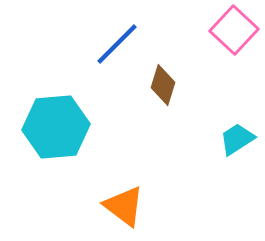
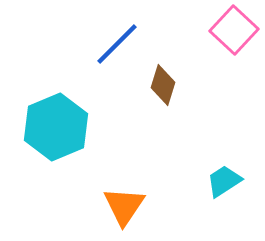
cyan hexagon: rotated 18 degrees counterclockwise
cyan trapezoid: moved 13 px left, 42 px down
orange triangle: rotated 27 degrees clockwise
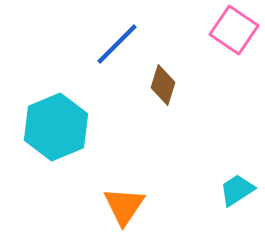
pink square: rotated 9 degrees counterclockwise
cyan trapezoid: moved 13 px right, 9 px down
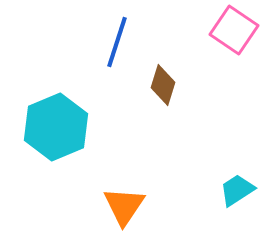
blue line: moved 2 px up; rotated 27 degrees counterclockwise
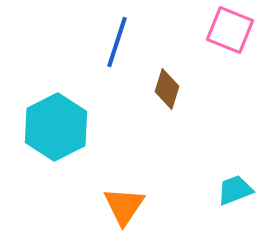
pink square: moved 4 px left; rotated 12 degrees counterclockwise
brown diamond: moved 4 px right, 4 px down
cyan hexagon: rotated 4 degrees counterclockwise
cyan trapezoid: moved 2 px left; rotated 12 degrees clockwise
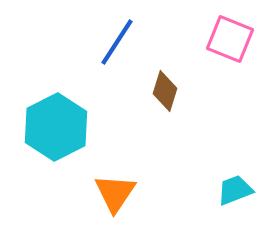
pink square: moved 9 px down
blue line: rotated 15 degrees clockwise
brown diamond: moved 2 px left, 2 px down
orange triangle: moved 9 px left, 13 px up
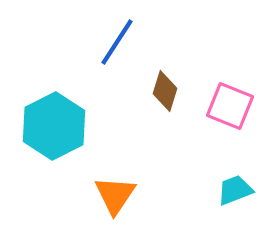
pink square: moved 67 px down
cyan hexagon: moved 2 px left, 1 px up
orange triangle: moved 2 px down
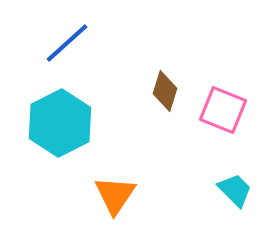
blue line: moved 50 px left, 1 px down; rotated 15 degrees clockwise
pink square: moved 7 px left, 4 px down
cyan hexagon: moved 6 px right, 3 px up
cyan trapezoid: rotated 66 degrees clockwise
